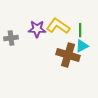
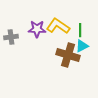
gray cross: moved 1 px up
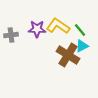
green line: rotated 40 degrees counterclockwise
gray cross: moved 2 px up
brown cross: rotated 15 degrees clockwise
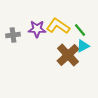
gray cross: moved 2 px right
cyan triangle: moved 1 px right
brown cross: rotated 15 degrees clockwise
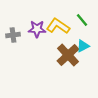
green line: moved 2 px right, 10 px up
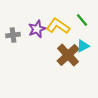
purple star: rotated 24 degrees counterclockwise
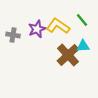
gray cross: rotated 16 degrees clockwise
cyan triangle: rotated 24 degrees clockwise
